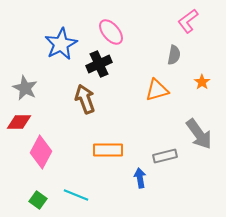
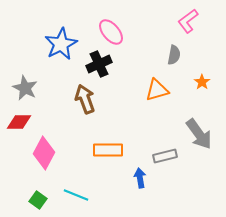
pink diamond: moved 3 px right, 1 px down
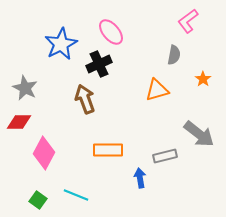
orange star: moved 1 px right, 3 px up
gray arrow: rotated 16 degrees counterclockwise
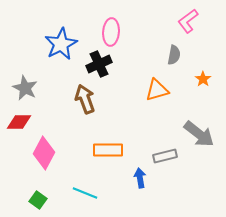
pink ellipse: rotated 44 degrees clockwise
cyan line: moved 9 px right, 2 px up
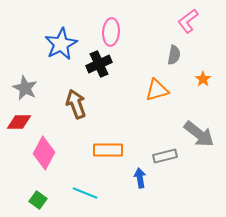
brown arrow: moved 9 px left, 5 px down
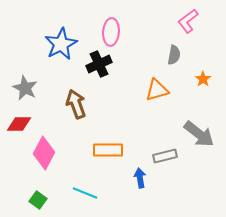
red diamond: moved 2 px down
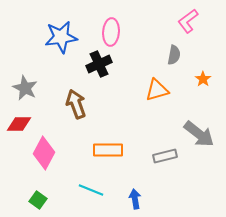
blue star: moved 7 px up; rotated 20 degrees clockwise
blue arrow: moved 5 px left, 21 px down
cyan line: moved 6 px right, 3 px up
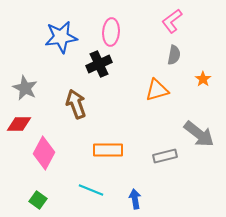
pink L-shape: moved 16 px left
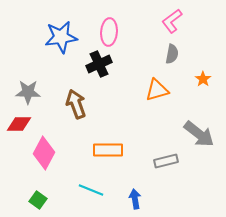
pink ellipse: moved 2 px left
gray semicircle: moved 2 px left, 1 px up
gray star: moved 3 px right, 4 px down; rotated 25 degrees counterclockwise
gray rectangle: moved 1 px right, 5 px down
